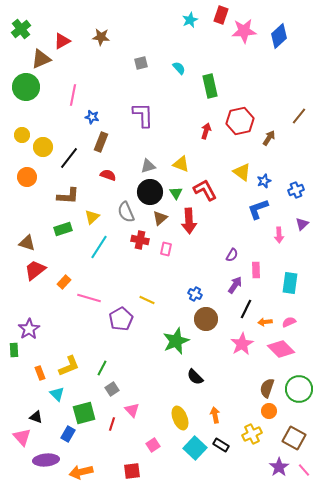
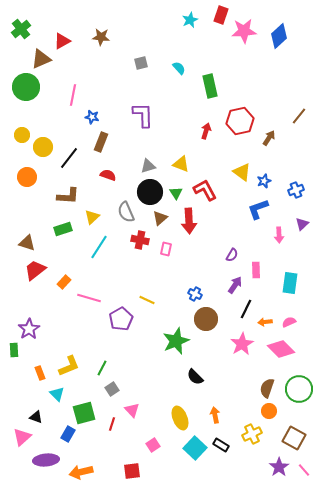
pink triangle at (22, 437): rotated 30 degrees clockwise
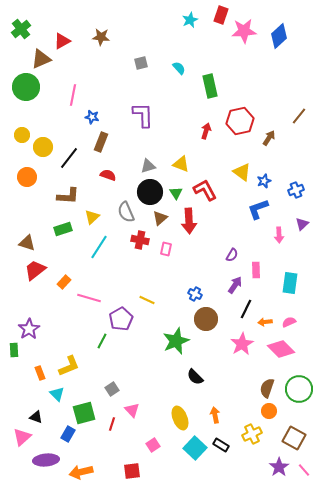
green line at (102, 368): moved 27 px up
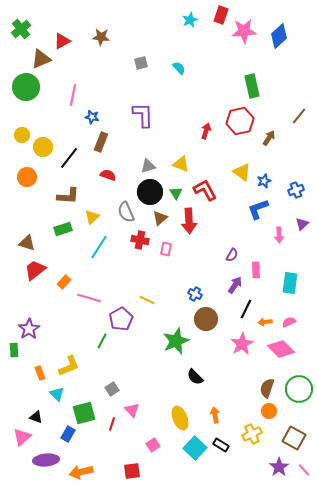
green rectangle at (210, 86): moved 42 px right
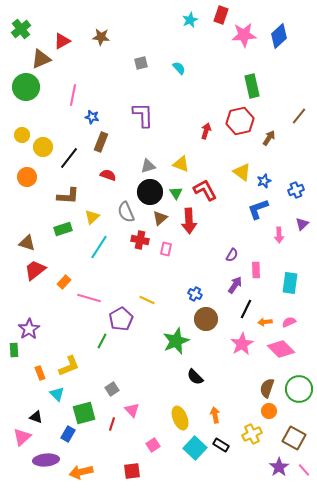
pink star at (244, 31): moved 4 px down
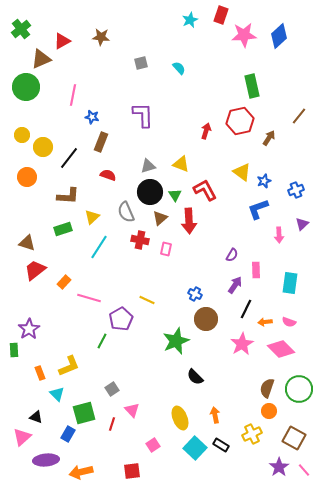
green triangle at (176, 193): moved 1 px left, 2 px down
pink semicircle at (289, 322): rotated 136 degrees counterclockwise
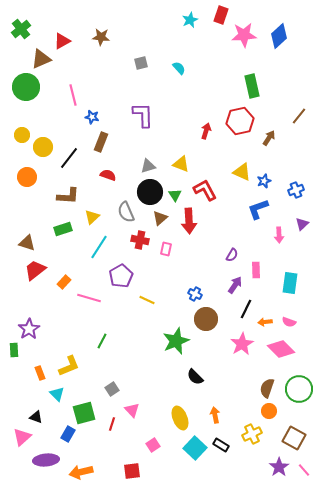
pink line at (73, 95): rotated 25 degrees counterclockwise
yellow triangle at (242, 172): rotated 12 degrees counterclockwise
purple pentagon at (121, 319): moved 43 px up
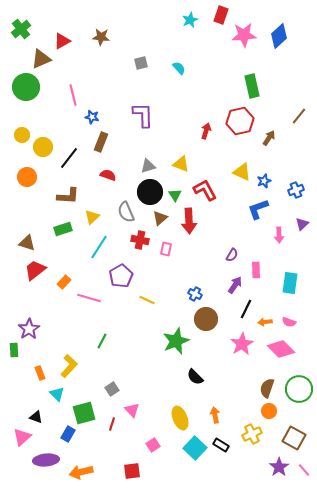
yellow L-shape at (69, 366): rotated 25 degrees counterclockwise
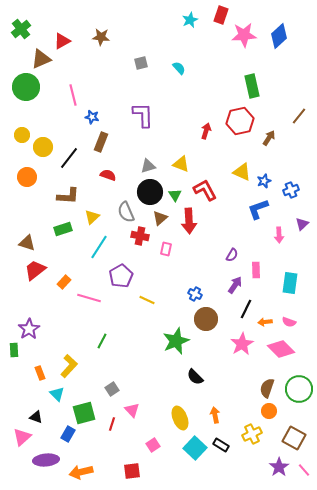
blue cross at (296, 190): moved 5 px left
red cross at (140, 240): moved 4 px up
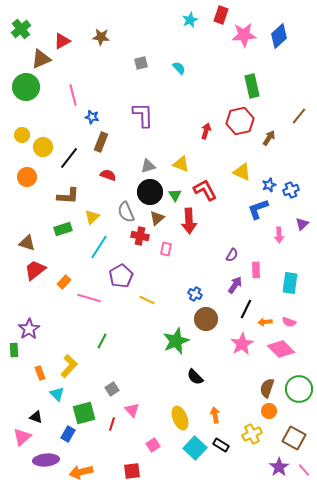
blue star at (264, 181): moved 5 px right, 4 px down
brown triangle at (160, 218): moved 3 px left
